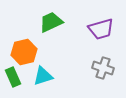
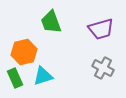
green trapezoid: rotated 85 degrees counterclockwise
gray cross: rotated 10 degrees clockwise
green rectangle: moved 2 px right, 1 px down
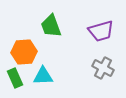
green trapezoid: moved 4 px down
purple trapezoid: moved 2 px down
orange hexagon: rotated 10 degrees clockwise
cyan triangle: rotated 15 degrees clockwise
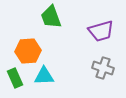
green trapezoid: moved 9 px up
orange hexagon: moved 4 px right, 1 px up
gray cross: rotated 10 degrees counterclockwise
cyan triangle: moved 1 px right
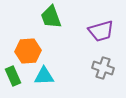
green rectangle: moved 2 px left, 2 px up
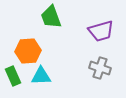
gray cross: moved 3 px left
cyan triangle: moved 3 px left
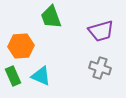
orange hexagon: moved 7 px left, 5 px up
cyan triangle: rotated 25 degrees clockwise
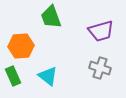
cyan triangle: moved 7 px right; rotated 15 degrees clockwise
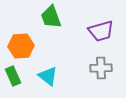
gray cross: moved 1 px right; rotated 20 degrees counterclockwise
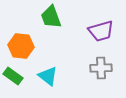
orange hexagon: rotated 10 degrees clockwise
green rectangle: rotated 30 degrees counterclockwise
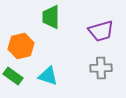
green trapezoid: rotated 20 degrees clockwise
orange hexagon: rotated 20 degrees counterclockwise
cyan triangle: rotated 20 degrees counterclockwise
